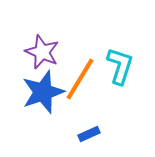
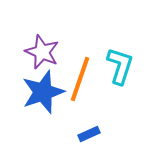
orange line: rotated 12 degrees counterclockwise
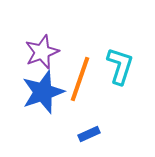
purple star: rotated 28 degrees clockwise
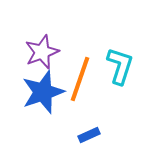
blue rectangle: moved 1 px down
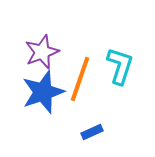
blue rectangle: moved 3 px right, 3 px up
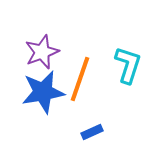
cyan L-shape: moved 8 px right, 1 px up
blue star: rotated 9 degrees clockwise
